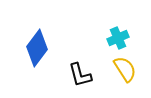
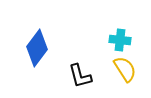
cyan cross: moved 2 px right, 2 px down; rotated 30 degrees clockwise
black L-shape: moved 1 px down
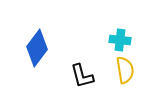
yellow semicircle: moved 1 px down; rotated 24 degrees clockwise
black L-shape: moved 2 px right
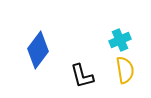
cyan cross: rotated 30 degrees counterclockwise
blue diamond: moved 1 px right, 2 px down
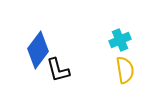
black L-shape: moved 24 px left, 6 px up
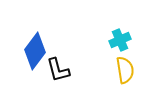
blue diamond: moved 3 px left, 1 px down
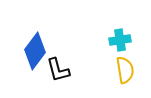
cyan cross: rotated 15 degrees clockwise
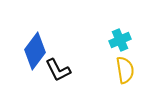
cyan cross: rotated 15 degrees counterclockwise
black L-shape: rotated 12 degrees counterclockwise
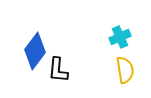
cyan cross: moved 3 px up
black L-shape: rotated 32 degrees clockwise
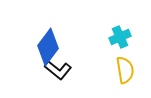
blue diamond: moved 13 px right, 4 px up
black L-shape: rotated 56 degrees counterclockwise
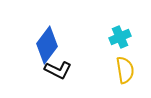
blue diamond: moved 1 px left, 2 px up
black L-shape: rotated 12 degrees counterclockwise
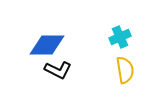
blue diamond: rotated 54 degrees clockwise
